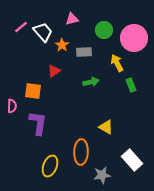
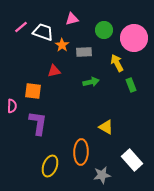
white trapezoid: rotated 30 degrees counterclockwise
red triangle: rotated 24 degrees clockwise
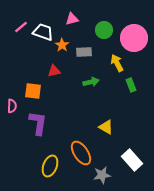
orange ellipse: moved 1 px down; rotated 35 degrees counterclockwise
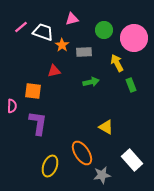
orange ellipse: moved 1 px right
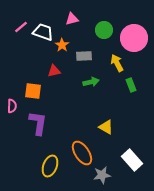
gray rectangle: moved 4 px down
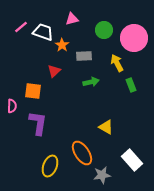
red triangle: rotated 32 degrees counterclockwise
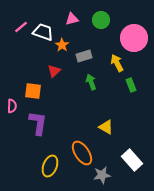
green circle: moved 3 px left, 10 px up
gray rectangle: rotated 14 degrees counterclockwise
green arrow: rotated 98 degrees counterclockwise
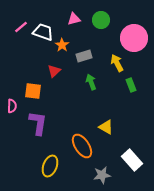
pink triangle: moved 2 px right
orange ellipse: moved 7 px up
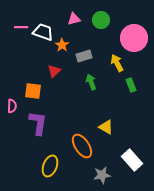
pink line: rotated 40 degrees clockwise
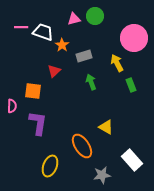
green circle: moved 6 px left, 4 px up
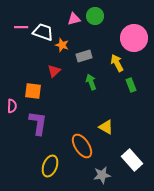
orange star: rotated 16 degrees counterclockwise
